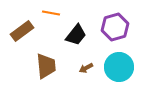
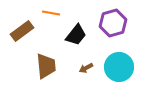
purple hexagon: moved 2 px left, 4 px up
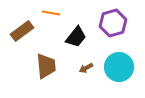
black trapezoid: moved 2 px down
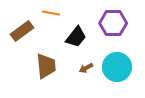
purple hexagon: rotated 16 degrees clockwise
cyan circle: moved 2 px left
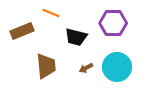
orange line: rotated 12 degrees clockwise
brown rectangle: rotated 15 degrees clockwise
black trapezoid: rotated 65 degrees clockwise
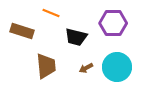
brown rectangle: rotated 40 degrees clockwise
